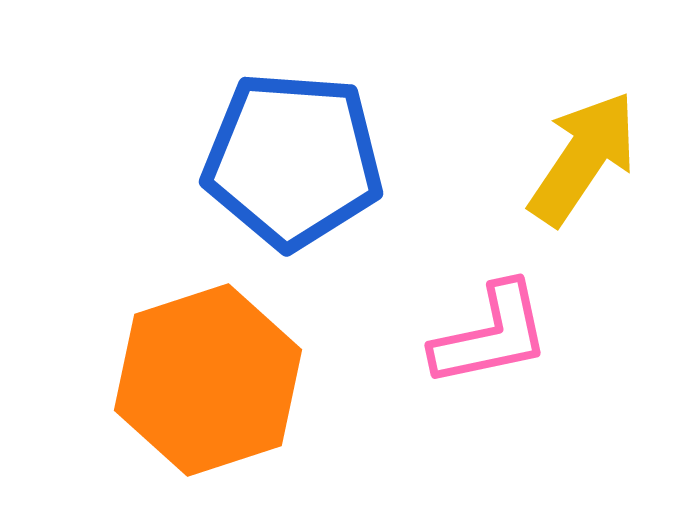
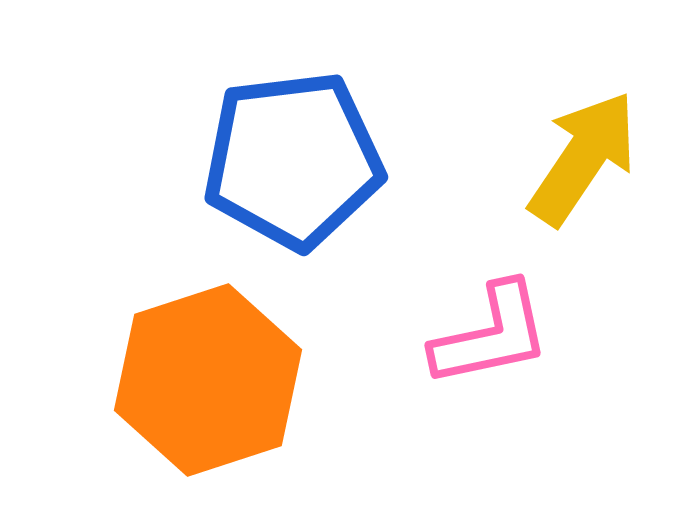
blue pentagon: rotated 11 degrees counterclockwise
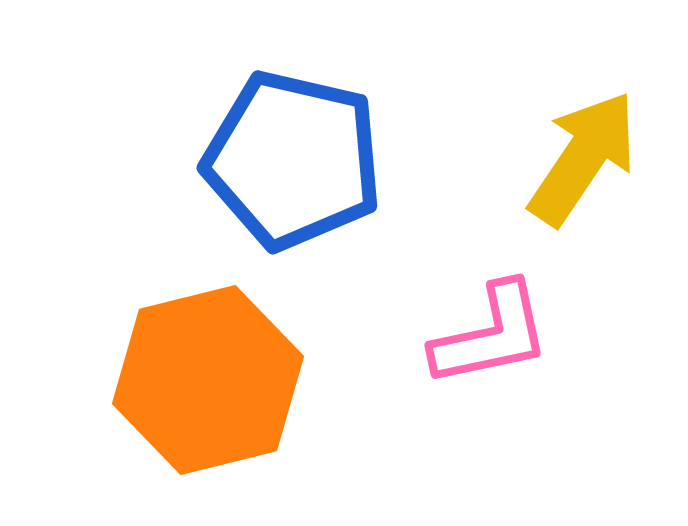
blue pentagon: rotated 20 degrees clockwise
orange hexagon: rotated 4 degrees clockwise
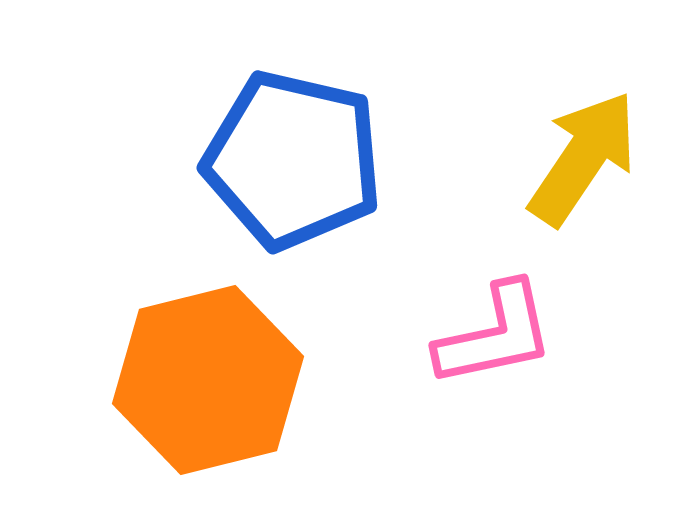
pink L-shape: moved 4 px right
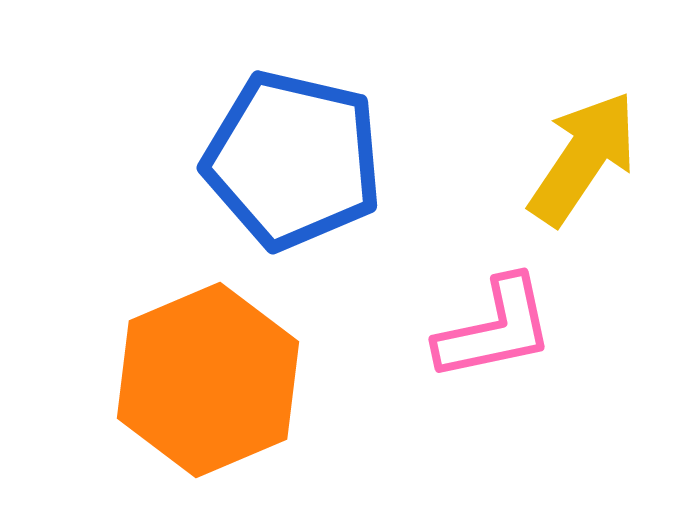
pink L-shape: moved 6 px up
orange hexagon: rotated 9 degrees counterclockwise
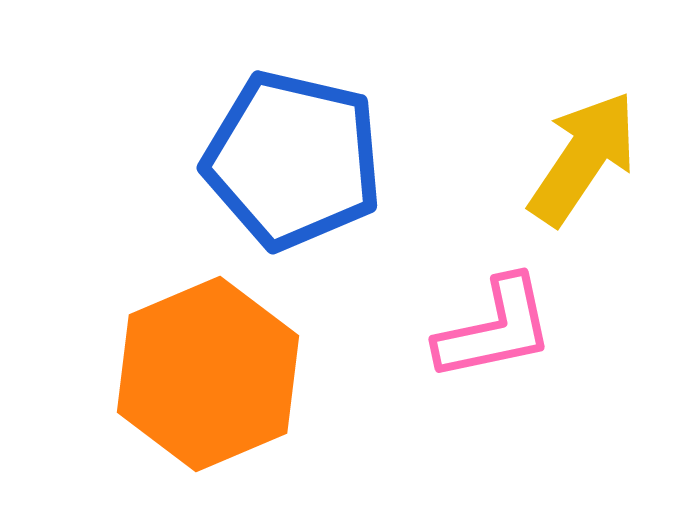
orange hexagon: moved 6 px up
